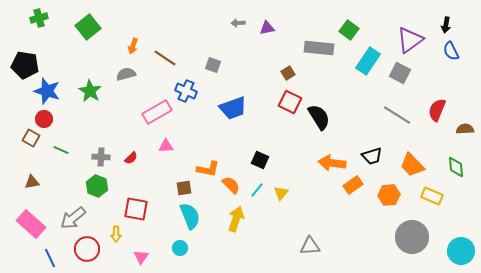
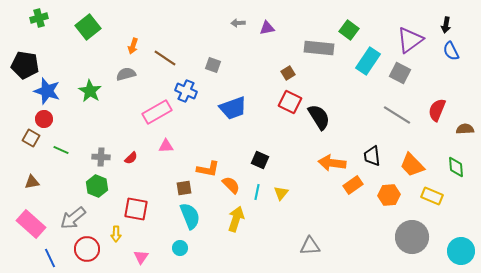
black trapezoid at (372, 156): rotated 100 degrees clockwise
cyan line at (257, 190): moved 2 px down; rotated 28 degrees counterclockwise
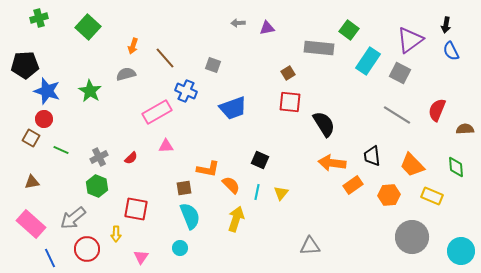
green square at (88, 27): rotated 10 degrees counterclockwise
brown line at (165, 58): rotated 15 degrees clockwise
black pentagon at (25, 65): rotated 12 degrees counterclockwise
red square at (290, 102): rotated 20 degrees counterclockwise
black semicircle at (319, 117): moved 5 px right, 7 px down
gray cross at (101, 157): moved 2 px left; rotated 30 degrees counterclockwise
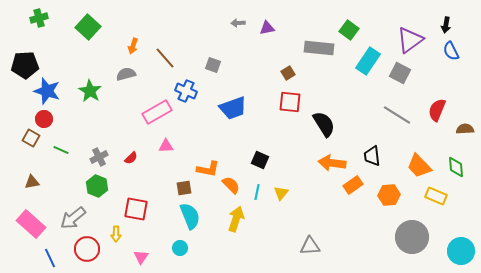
orange trapezoid at (412, 165): moved 7 px right, 1 px down
yellow rectangle at (432, 196): moved 4 px right
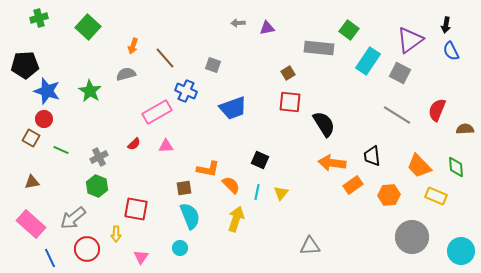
red semicircle at (131, 158): moved 3 px right, 14 px up
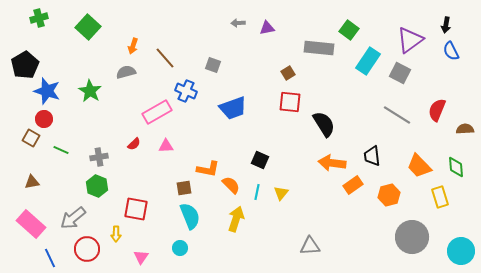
black pentagon at (25, 65): rotated 28 degrees counterclockwise
gray semicircle at (126, 74): moved 2 px up
gray cross at (99, 157): rotated 18 degrees clockwise
orange hexagon at (389, 195): rotated 10 degrees counterclockwise
yellow rectangle at (436, 196): moved 4 px right, 1 px down; rotated 50 degrees clockwise
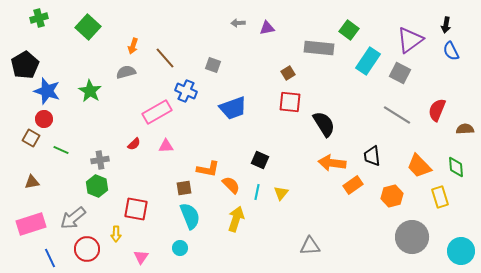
gray cross at (99, 157): moved 1 px right, 3 px down
orange hexagon at (389, 195): moved 3 px right, 1 px down
pink rectangle at (31, 224): rotated 60 degrees counterclockwise
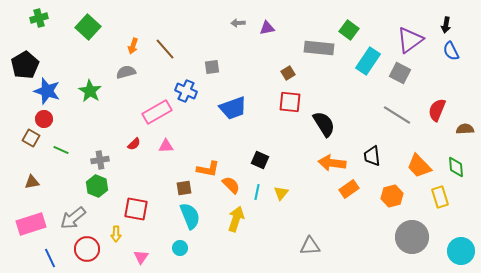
brown line at (165, 58): moved 9 px up
gray square at (213, 65): moved 1 px left, 2 px down; rotated 28 degrees counterclockwise
orange rectangle at (353, 185): moved 4 px left, 4 px down
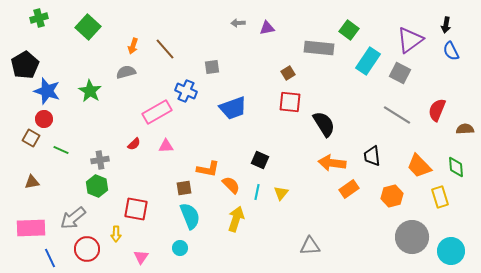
pink rectangle at (31, 224): moved 4 px down; rotated 16 degrees clockwise
cyan circle at (461, 251): moved 10 px left
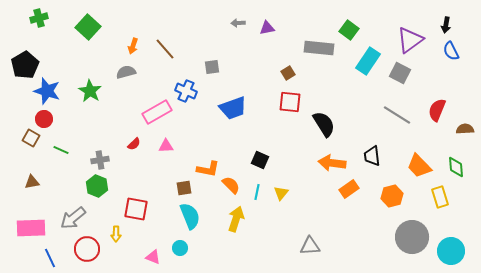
pink triangle at (141, 257): moved 12 px right; rotated 42 degrees counterclockwise
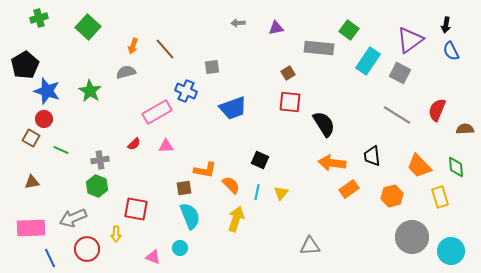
purple triangle at (267, 28): moved 9 px right
orange L-shape at (208, 169): moved 3 px left, 1 px down
gray arrow at (73, 218): rotated 16 degrees clockwise
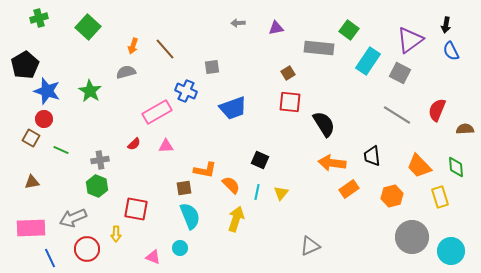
gray triangle at (310, 246): rotated 20 degrees counterclockwise
